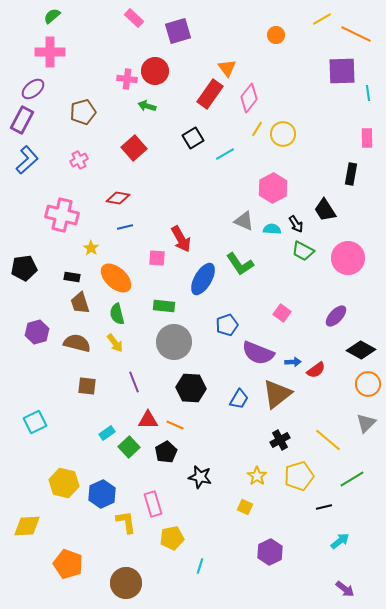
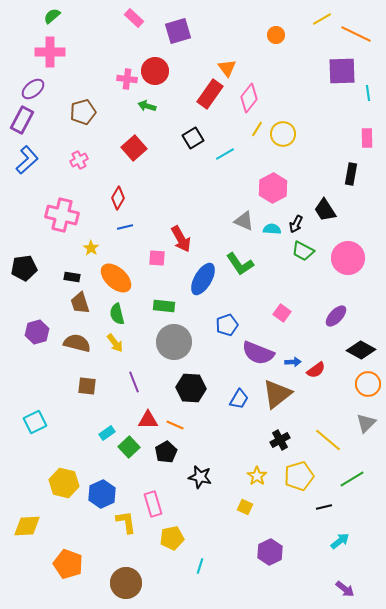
red diamond at (118, 198): rotated 70 degrees counterclockwise
black arrow at (296, 224): rotated 60 degrees clockwise
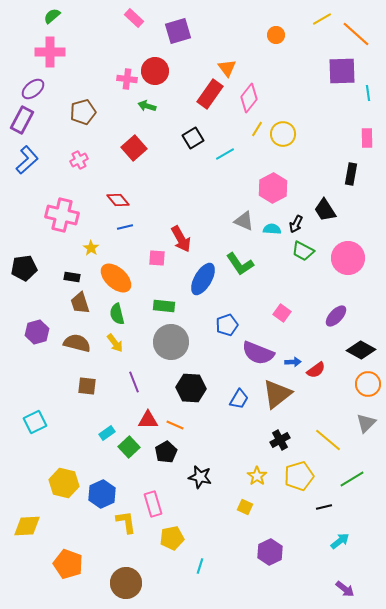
orange line at (356, 34): rotated 16 degrees clockwise
red diamond at (118, 198): moved 2 px down; rotated 70 degrees counterclockwise
gray circle at (174, 342): moved 3 px left
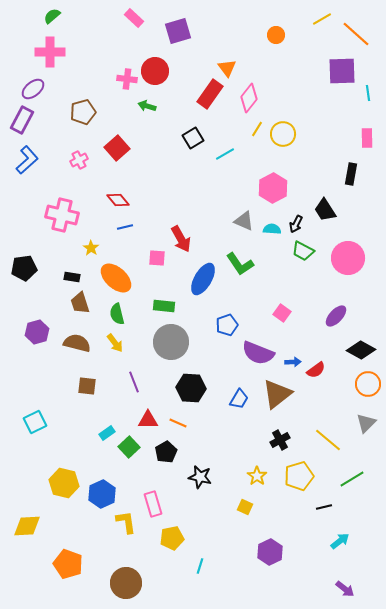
red square at (134, 148): moved 17 px left
orange line at (175, 425): moved 3 px right, 2 px up
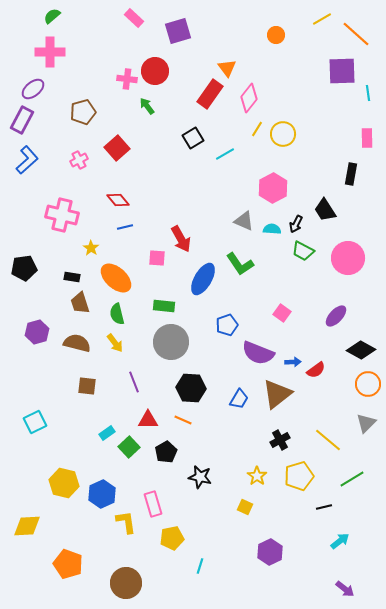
green arrow at (147, 106): rotated 36 degrees clockwise
orange line at (178, 423): moved 5 px right, 3 px up
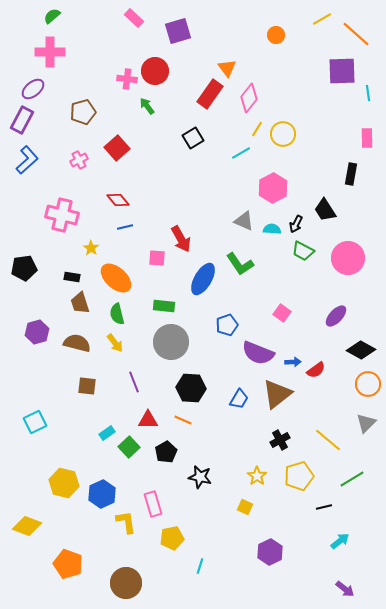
cyan line at (225, 154): moved 16 px right, 1 px up
yellow diamond at (27, 526): rotated 24 degrees clockwise
